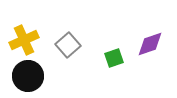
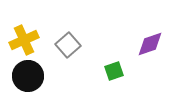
green square: moved 13 px down
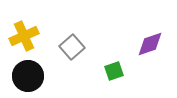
yellow cross: moved 4 px up
gray square: moved 4 px right, 2 px down
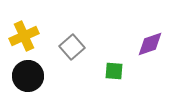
green square: rotated 24 degrees clockwise
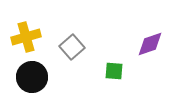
yellow cross: moved 2 px right, 1 px down; rotated 8 degrees clockwise
black circle: moved 4 px right, 1 px down
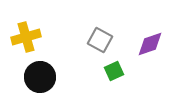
gray square: moved 28 px right, 7 px up; rotated 20 degrees counterclockwise
green square: rotated 30 degrees counterclockwise
black circle: moved 8 px right
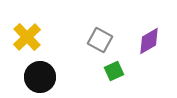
yellow cross: moved 1 px right; rotated 28 degrees counterclockwise
purple diamond: moved 1 px left, 3 px up; rotated 12 degrees counterclockwise
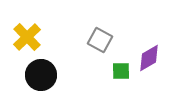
purple diamond: moved 17 px down
green square: moved 7 px right; rotated 24 degrees clockwise
black circle: moved 1 px right, 2 px up
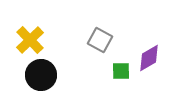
yellow cross: moved 3 px right, 3 px down
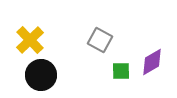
purple diamond: moved 3 px right, 4 px down
